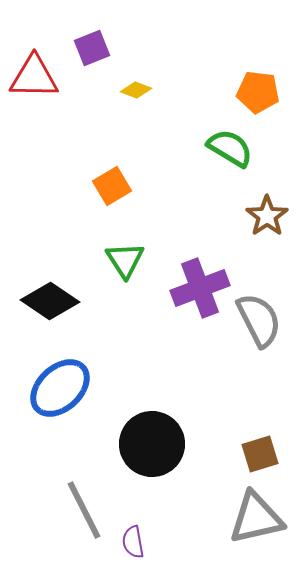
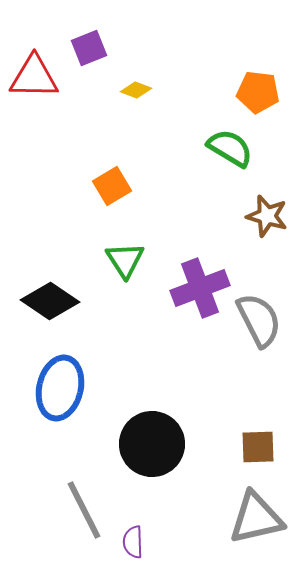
purple square: moved 3 px left
brown star: rotated 21 degrees counterclockwise
blue ellipse: rotated 34 degrees counterclockwise
brown square: moved 2 px left, 7 px up; rotated 15 degrees clockwise
purple semicircle: rotated 8 degrees clockwise
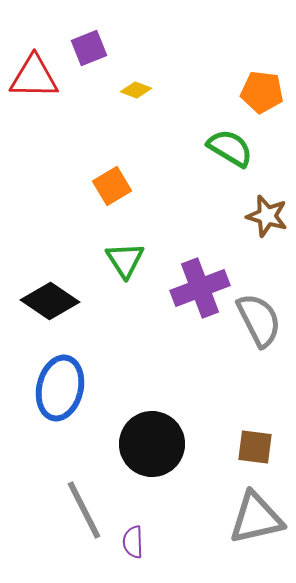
orange pentagon: moved 4 px right
brown square: moved 3 px left; rotated 9 degrees clockwise
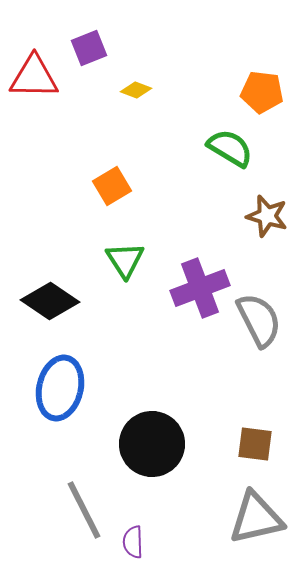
brown square: moved 3 px up
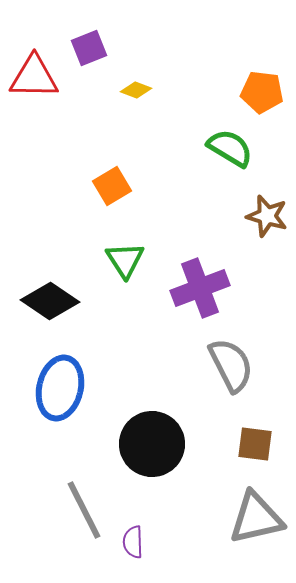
gray semicircle: moved 28 px left, 45 px down
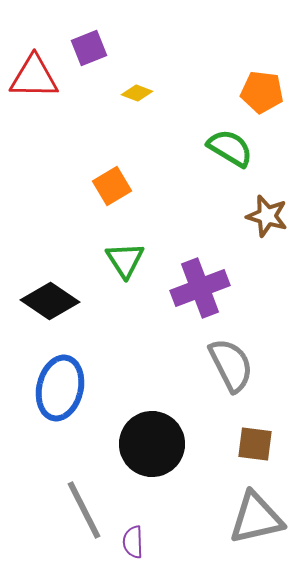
yellow diamond: moved 1 px right, 3 px down
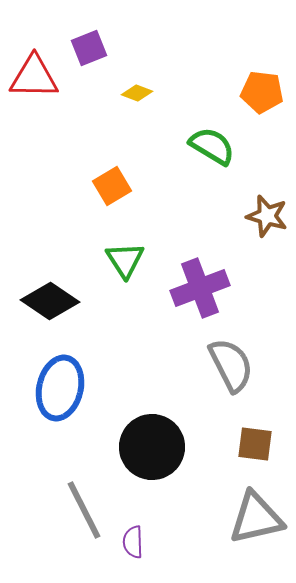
green semicircle: moved 18 px left, 2 px up
black circle: moved 3 px down
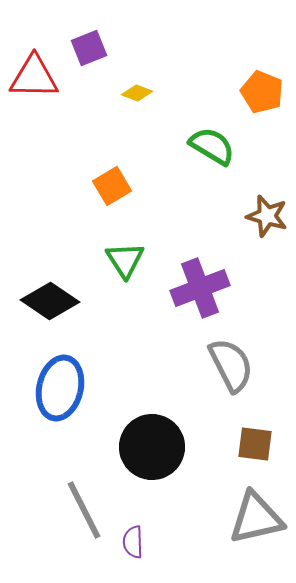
orange pentagon: rotated 15 degrees clockwise
